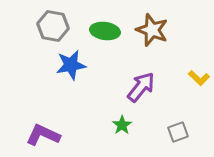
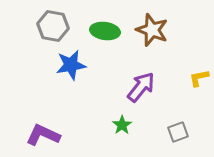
yellow L-shape: rotated 125 degrees clockwise
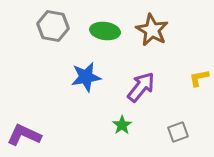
brown star: rotated 8 degrees clockwise
blue star: moved 15 px right, 12 px down
purple L-shape: moved 19 px left
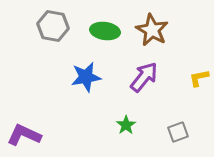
purple arrow: moved 3 px right, 10 px up
green star: moved 4 px right
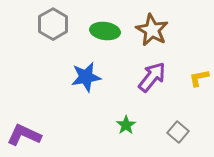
gray hexagon: moved 2 px up; rotated 20 degrees clockwise
purple arrow: moved 8 px right
gray square: rotated 30 degrees counterclockwise
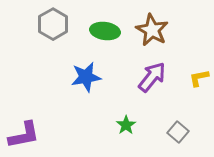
purple L-shape: rotated 144 degrees clockwise
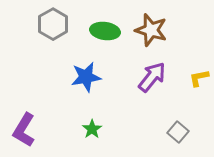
brown star: moved 1 px left; rotated 12 degrees counterclockwise
green star: moved 34 px left, 4 px down
purple L-shape: moved 5 px up; rotated 132 degrees clockwise
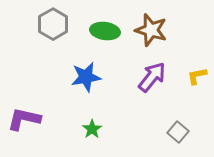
yellow L-shape: moved 2 px left, 2 px up
purple L-shape: moved 11 px up; rotated 72 degrees clockwise
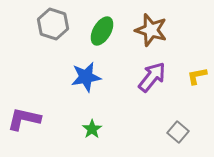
gray hexagon: rotated 12 degrees counterclockwise
green ellipse: moved 3 px left; rotated 68 degrees counterclockwise
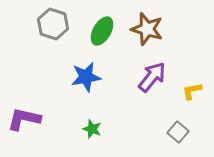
brown star: moved 4 px left, 1 px up
yellow L-shape: moved 5 px left, 15 px down
green star: rotated 18 degrees counterclockwise
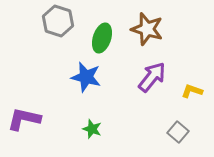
gray hexagon: moved 5 px right, 3 px up
green ellipse: moved 7 px down; rotated 12 degrees counterclockwise
blue star: rotated 24 degrees clockwise
yellow L-shape: rotated 30 degrees clockwise
